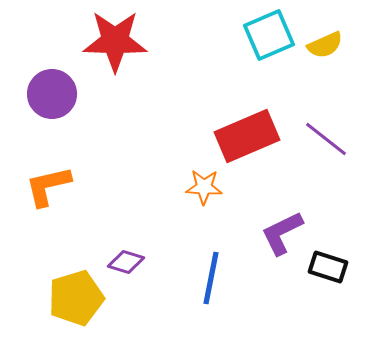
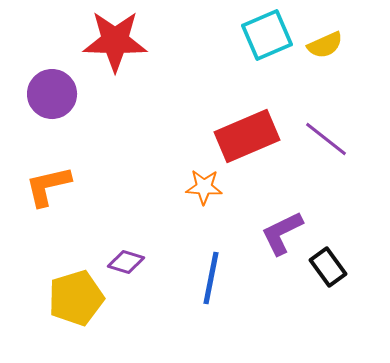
cyan square: moved 2 px left
black rectangle: rotated 36 degrees clockwise
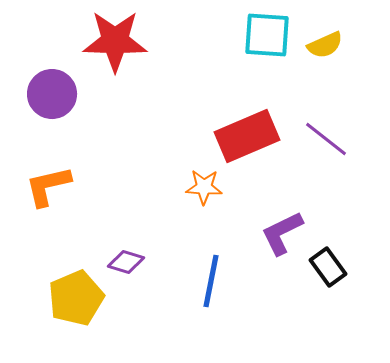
cyan square: rotated 27 degrees clockwise
blue line: moved 3 px down
yellow pentagon: rotated 6 degrees counterclockwise
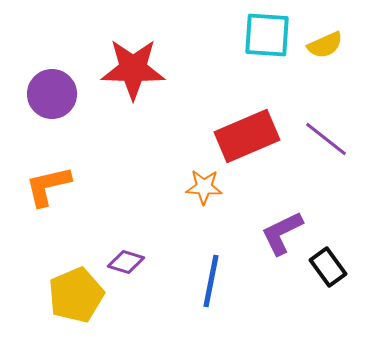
red star: moved 18 px right, 28 px down
yellow pentagon: moved 3 px up
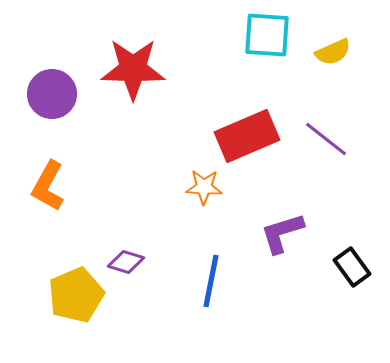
yellow semicircle: moved 8 px right, 7 px down
orange L-shape: rotated 48 degrees counterclockwise
purple L-shape: rotated 9 degrees clockwise
black rectangle: moved 24 px right
